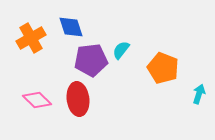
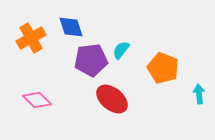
cyan arrow: rotated 24 degrees counterclockwise
red ellipse: moved 34 px right; rotated 44 degrees counterclockwise
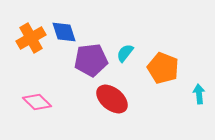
blue diamond: moved 7 px left, 5 px down
cyan semicircle: moved 4 px right, 3 px down
pink diamond: moved 2 px down
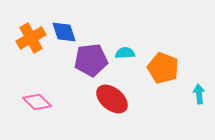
cyan semicircle: rotated 48 degrees clockwise
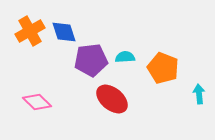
orange cross: moved 1 px left, 7 px up
cyan semicircle: moved 4 px down
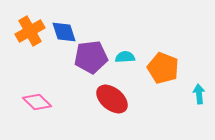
purple pentagon: moved 3 px up
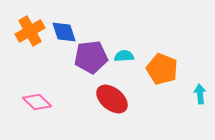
cyan semicircle: moved 1 px left, 1 px up
orange pentagon: moved 1 px left, 1 px down
cyan arrow: moved 1 px right
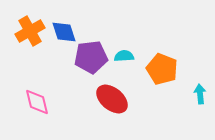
pink diamond: rotated 32 degrees clockwise
